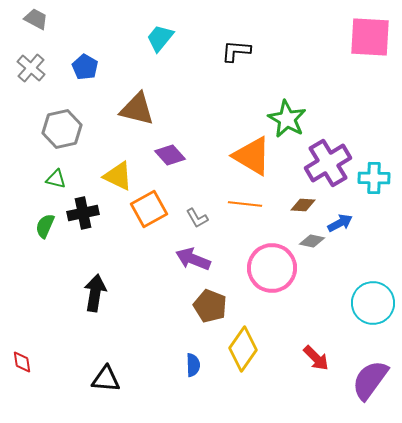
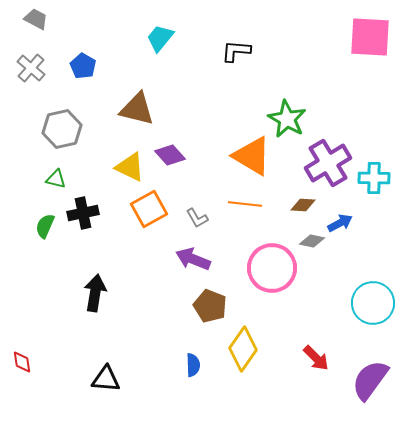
blue pentagon: moved 2 px left, 1 px up
yellow triangle: moved 12 px right, 9 px up
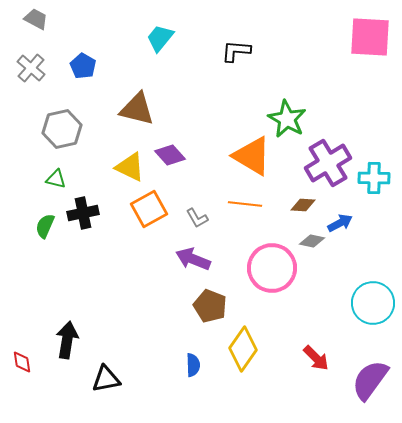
black arrow: moved 28 px left, 47 px down
black triangle: rotated 16 degrees counterclockwise
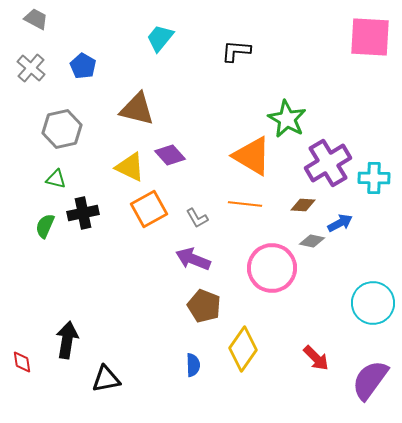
brown pentagon: moved 6 px left
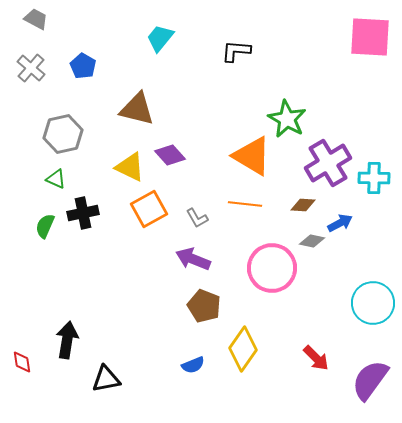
gray hexagon: moved 1 px right, 5 px down
green triangle: rotated 10 degrees clockwise
blue semicircle: rotated 70 degrees clockwise
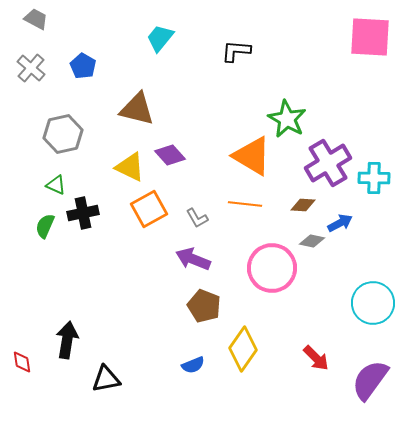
green triangle: moved 6 px down
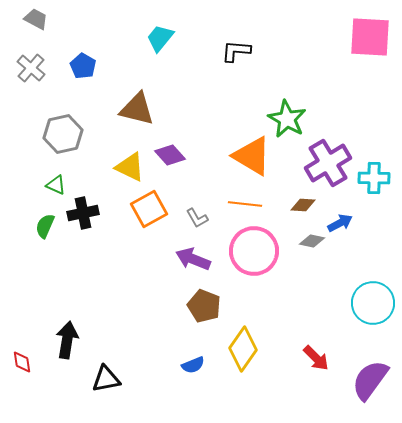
pink circle: moved 18 px left, 17 px up
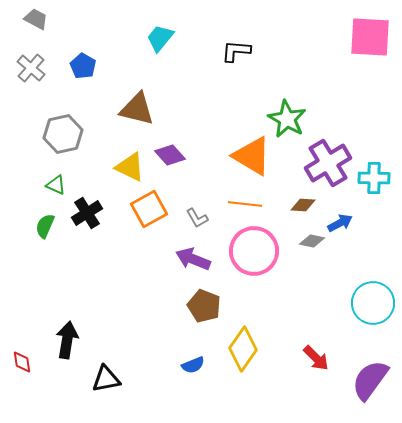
black cross: moved 4 px right; rotated 20 degrees counterclockwise
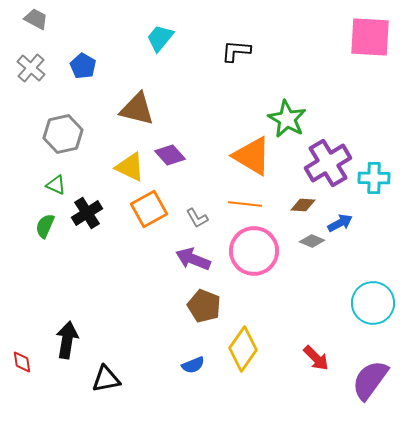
gray diamond: rotated 10 degrees clockwise
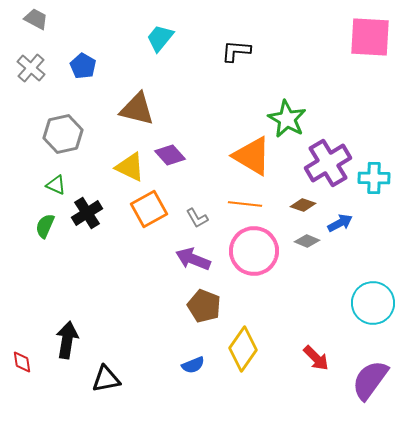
brown diamond: rotated 15 degrees clockwise
gray diamond: moved 5 px left
